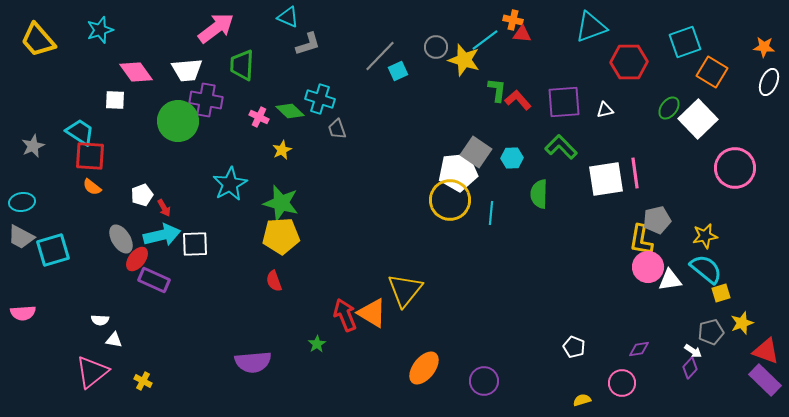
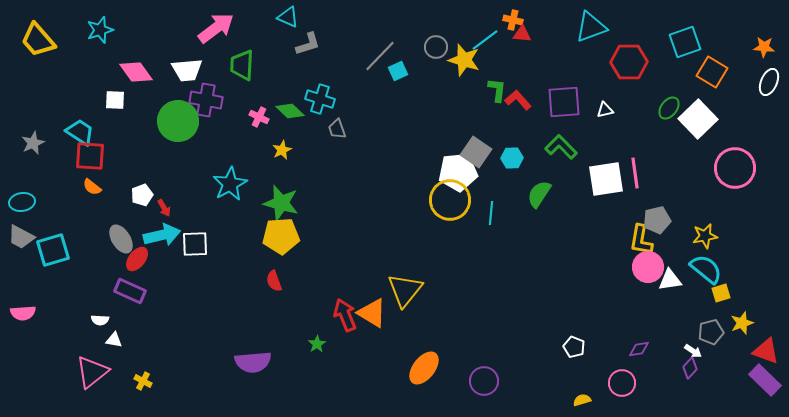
gray star at (33, 146): moved 3 px up
green semicircle at (539, 194): rotated 32 degrees clockwise
purple rectangle at (154, 280): moved 24 px left, 11 px down
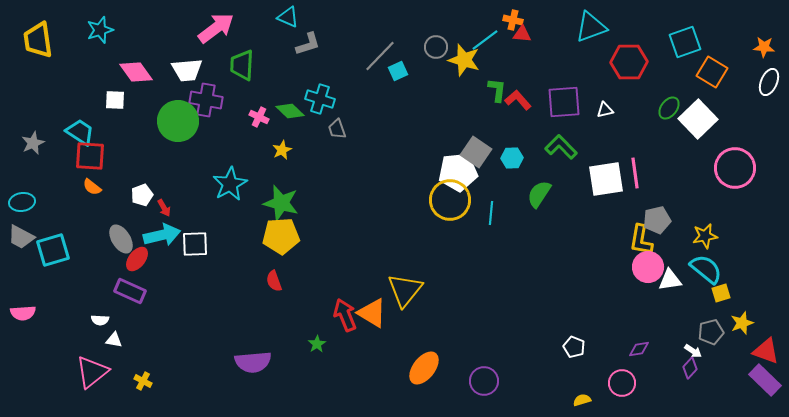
yellow trapezoid at (38, 40): rotated 33 degrees clockwise
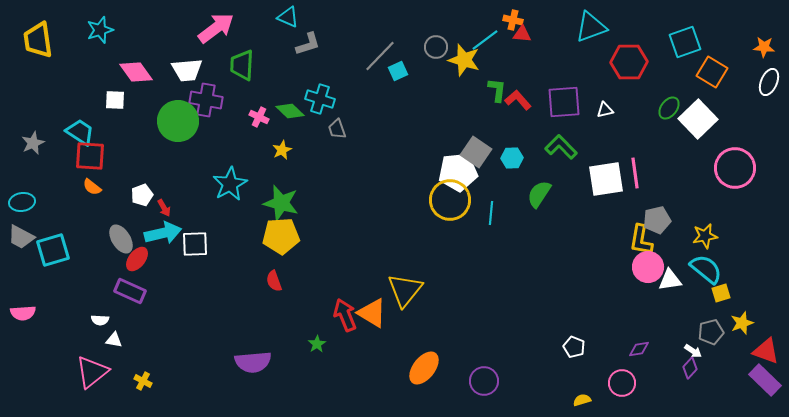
cyan arrow at (162, 235): moved 1 px right, 2 px up
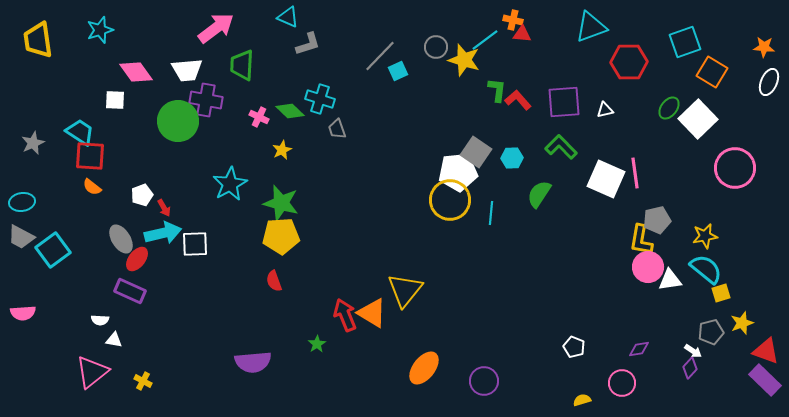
white square at (606, 179): rotated 33 degrees clockwise
cyan square at (53, 250): rotated 20 degrees counterclockwise
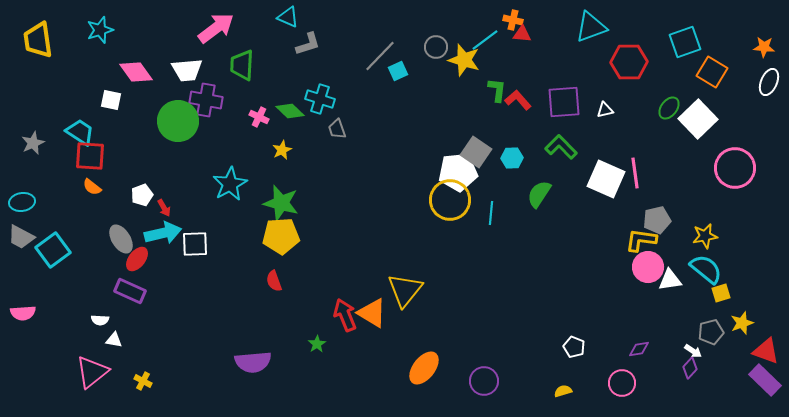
white square at (115, 100): moved 4 px left; rotated 10 degrees clockwise
yellow L-shape at (641, 240): rotated 88 degrees clockwise
yellow semicircle at (582, 400): moved 19 px left, 9 px up
